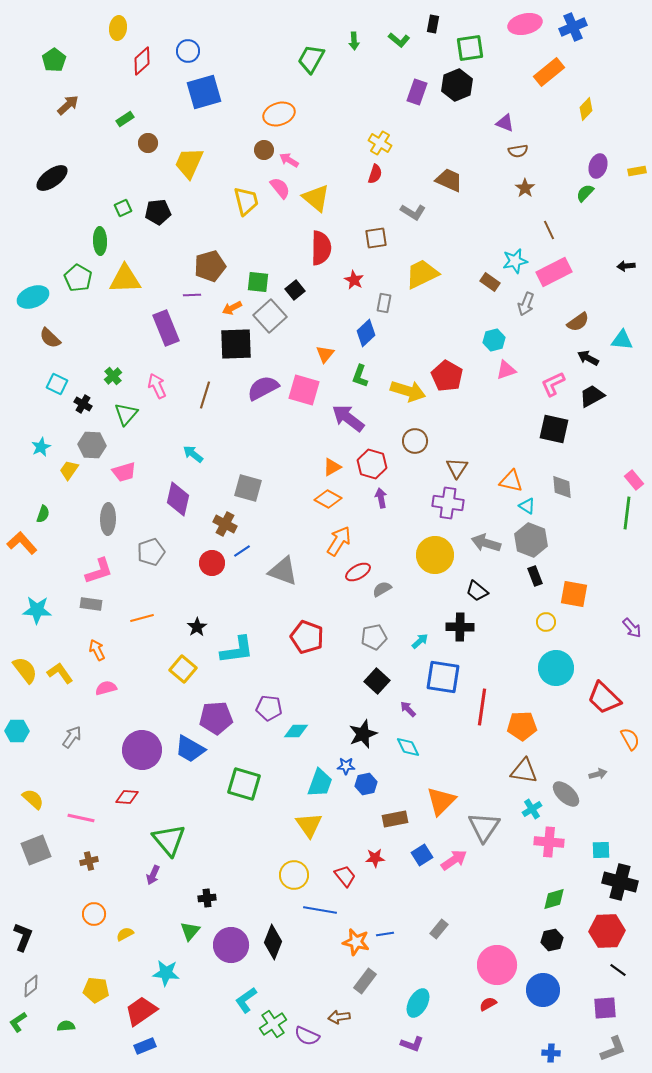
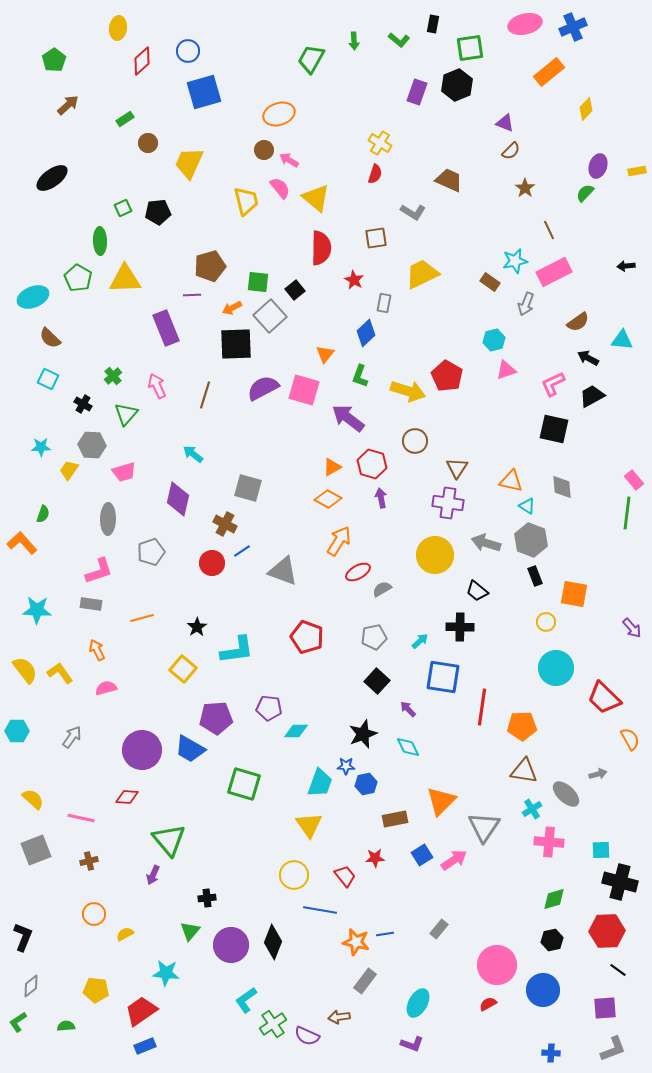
brown semicircle at (518, 151): moved 7 px left; rotated 36 degrees counterclockwise
cyan square at (57, 384): moved 9 px left, 5 px up
cyan star at (41, 447): rotated 24 degrees clockwise
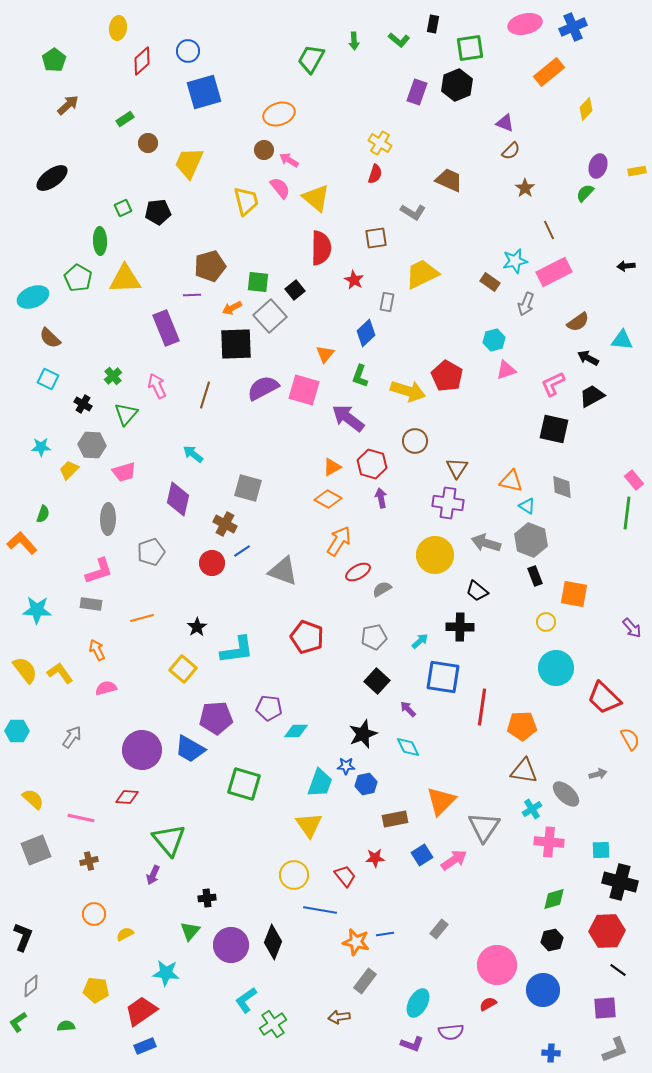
gray rectangle at (384, 303): moved 3 px right, 1 px up
yellow trapezoid at (69, 470): rotated 10 degrees clockwise
purple semicircle at (307, 1036): moved 144 px right, 4 px up; rotated 30 degrees counterclockwise
gray L-shape at (613, 1049): moved 2 px right, 1 px down
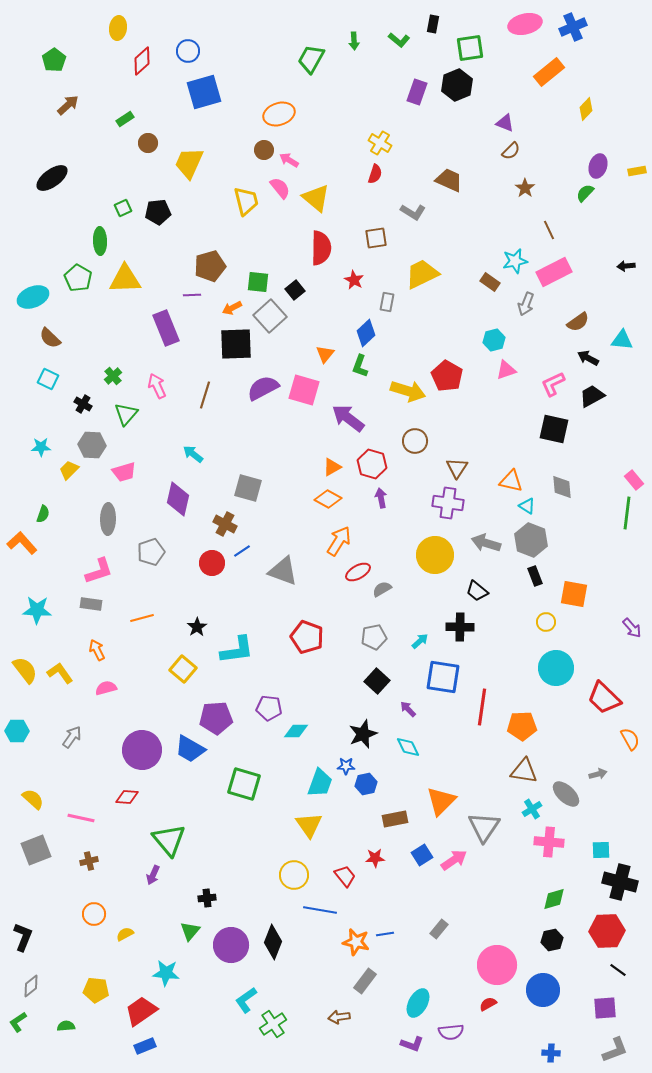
green L-shape at (360, 376): moved 10 px up
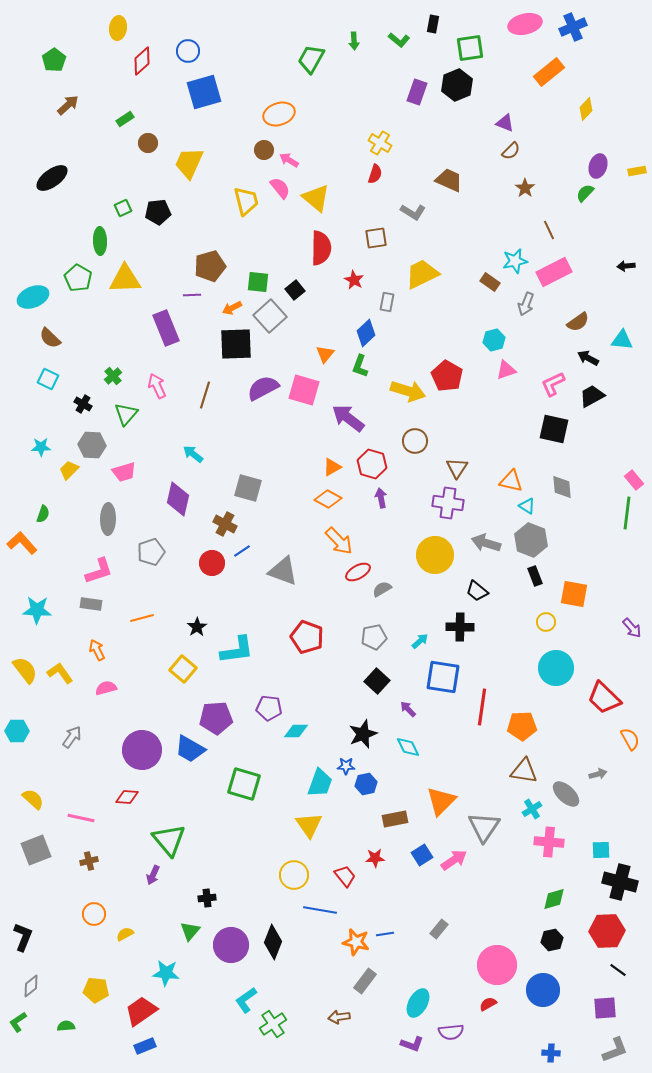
orange arrow at (339, 541): rotated 104 degrees clockwise
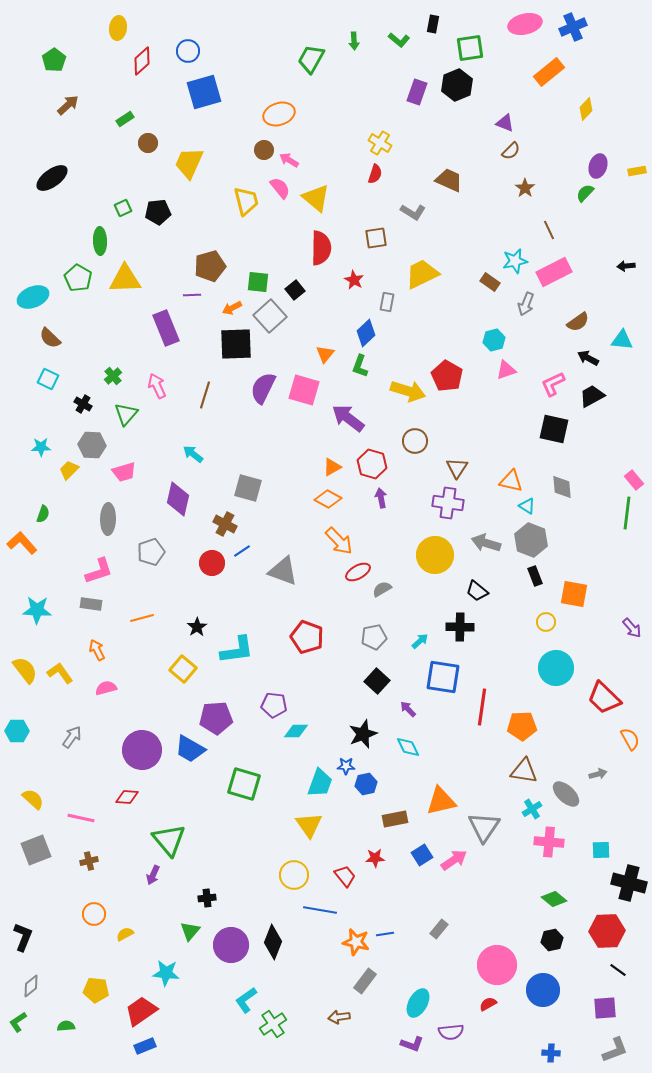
purple semicircle at (263, 388): rotated 36 degrees counterclockwise
purple pentagon at (269, 708): moved 5 px right, 3 px up
orange triangle at (441, 801): rotated 32 degrees clockwise
black cross at (620, 882): moved 9 px right, 1 px down
green diamond at (554, 899): rotated 55 degrees clockwise
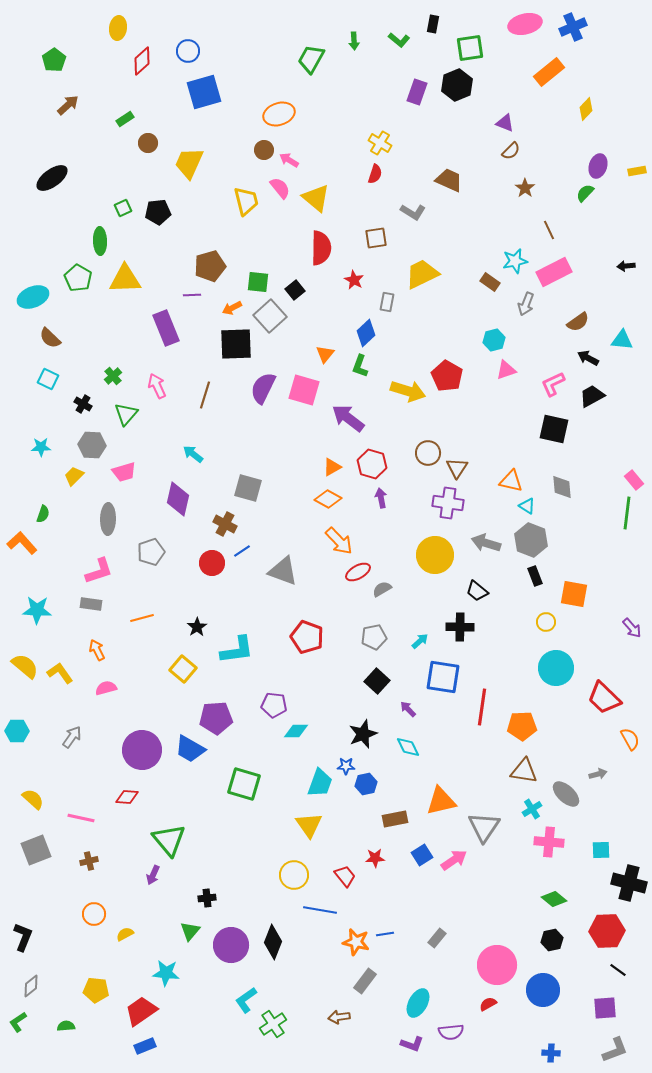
brown circle at (415, 441): moved 13 px right, 12 px down
yellow trapezoid at (69, 470): moved 5 px right, 6 px down
yellow semicircle at (25, 670): moved 4 px up; rotated 12 degrees counterclockwise
gray rectangle at (439, 929): moved 2 px left, 9 px down
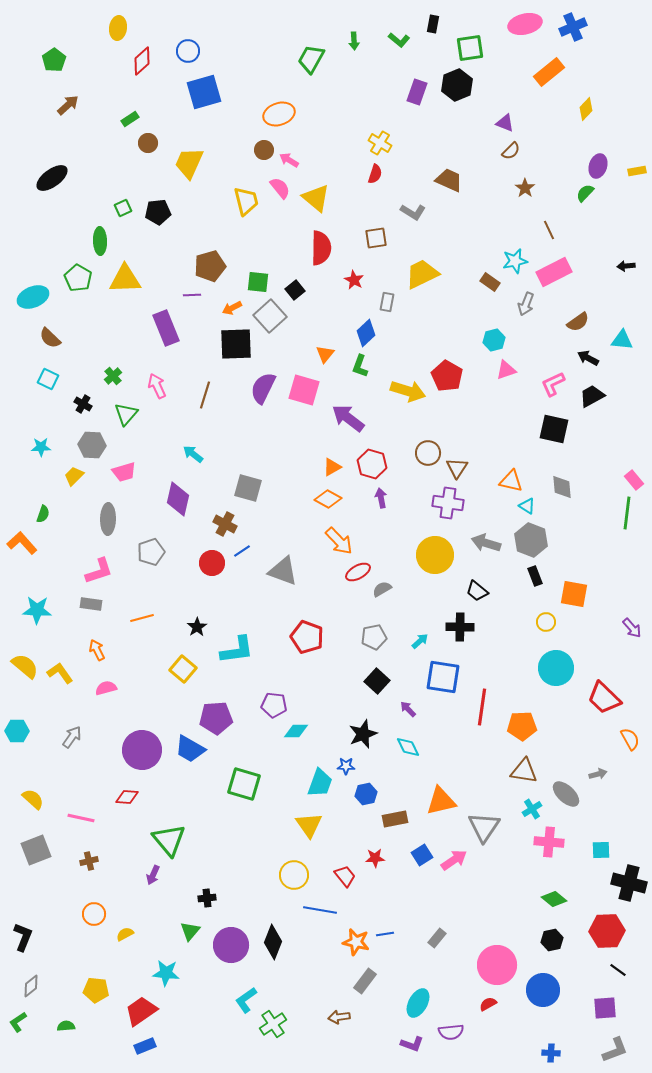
green rectangle at (125, 119): moved 5 px right
blue hexagon at (366, 784): moved 10 px down
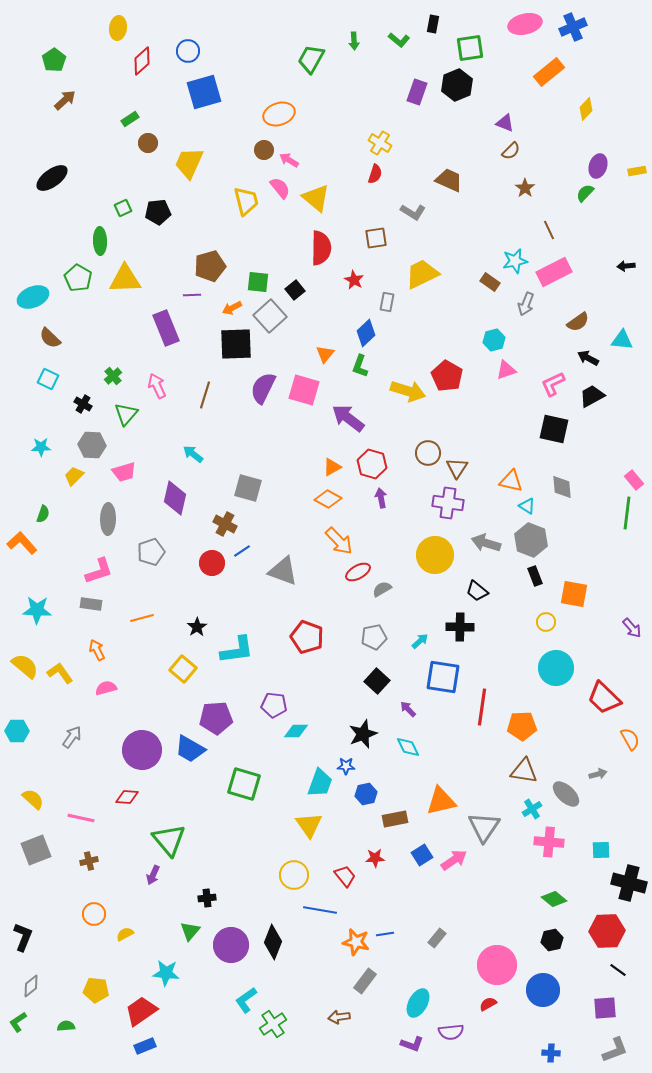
brown arrow at (68, 105): moved 3 px left, 5 px up
purple diamond at (178, 499): moved 3 px left, 1 px up
